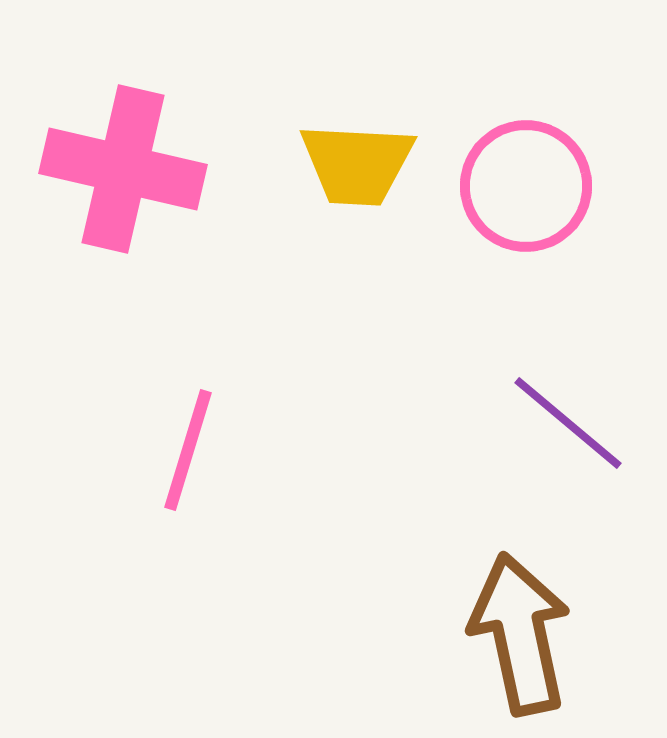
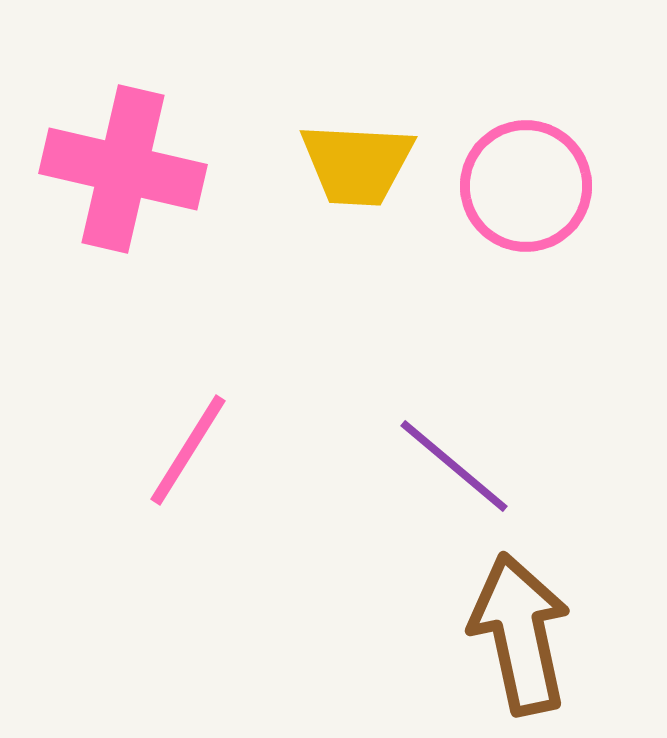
purple line: moved 114 px left, 43 px down
pink line: rotated 15 degrees clockwise
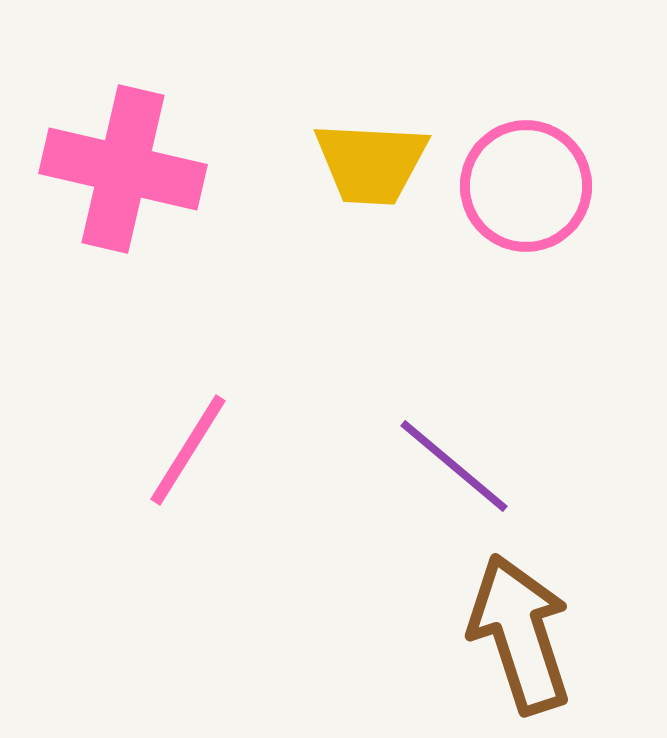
yellow trapezoid: moved 14 px right, 1 px up
brown arrow: rotated 6 degrees counterclockwise
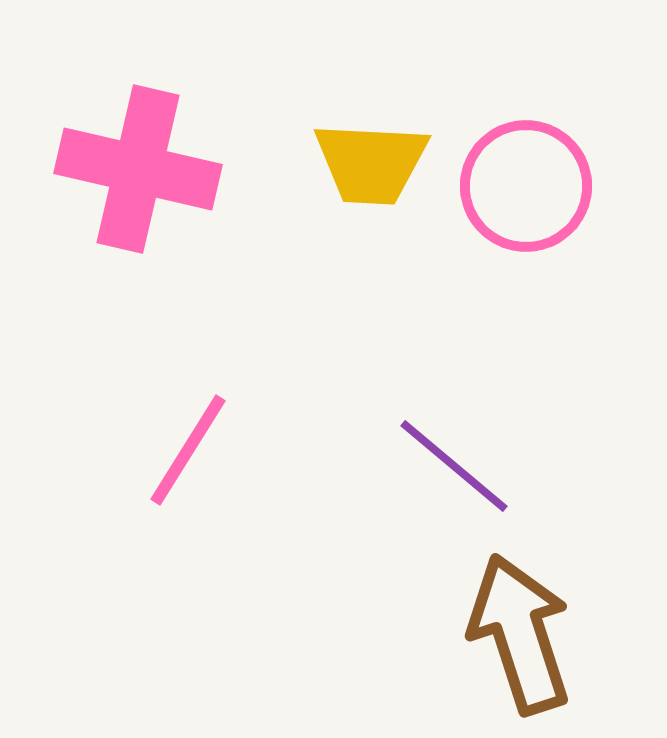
pink cross: moved 15 px right
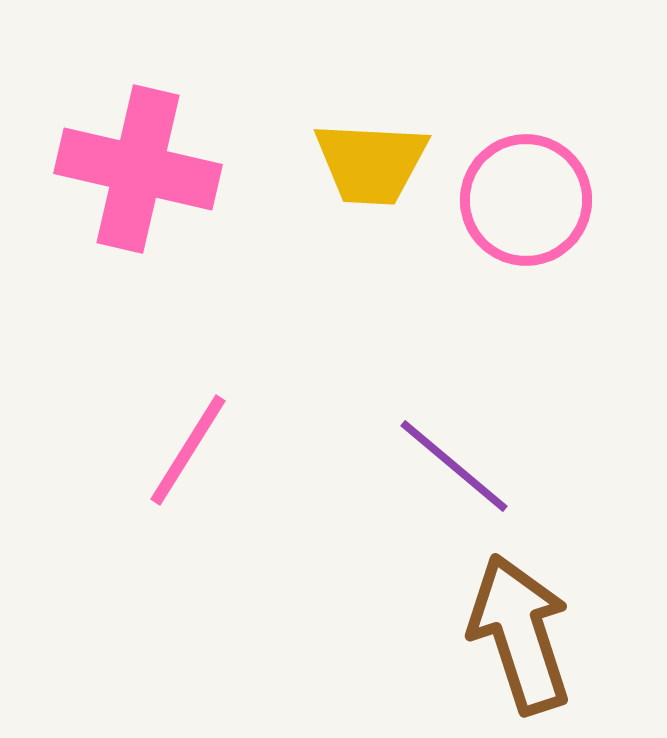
pink circle: moved 14 px down
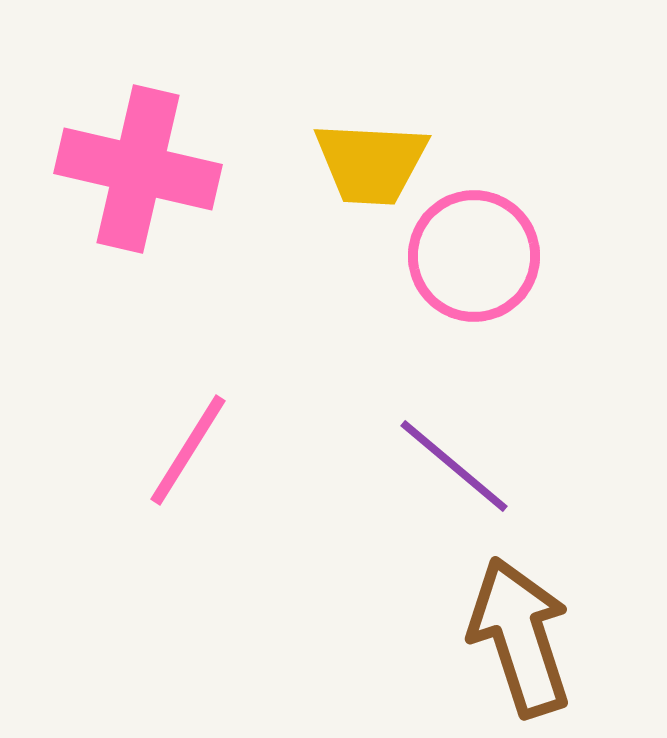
pink circle: moved 52 px left, 56 px down
brown arrow: moved 3 px down
